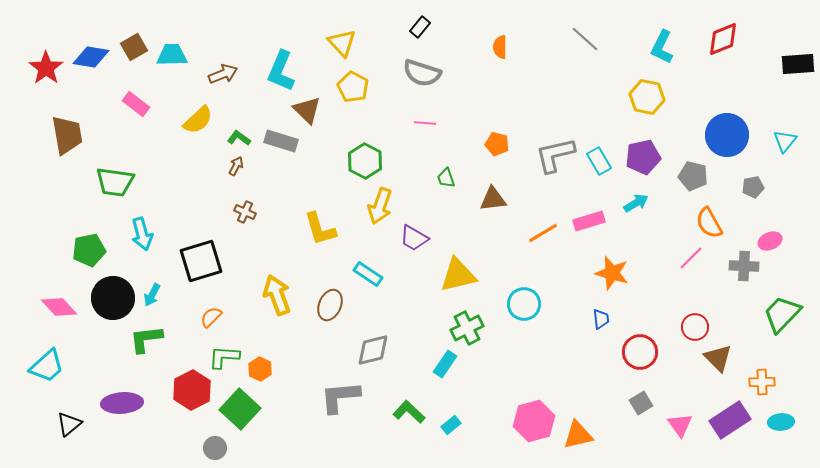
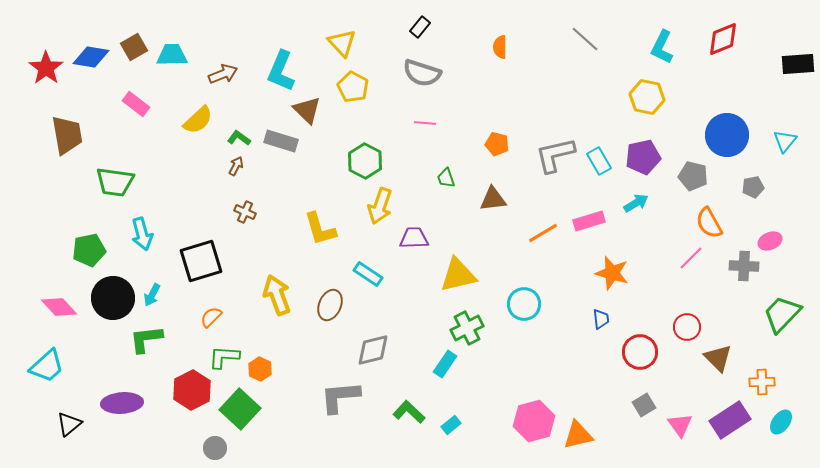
purple trapezoid at (414, 238): rotated 148 degrees clockwise
red circle at (695, 327): moved 8 px left
gray square at (641, 403): moved 3 px right, 2 px down
cyan ellipse at (781, 422): rotated 50 degrees counterclockwise
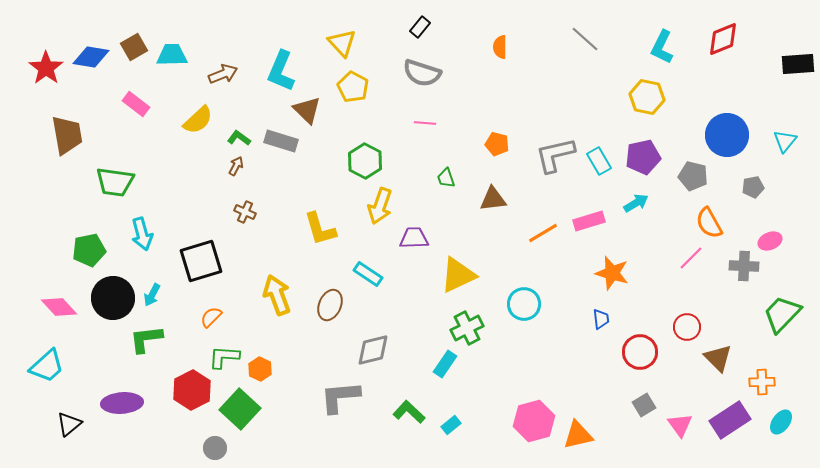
yellow triangle at (458, 275): rotated 12 degrees counterclockwise
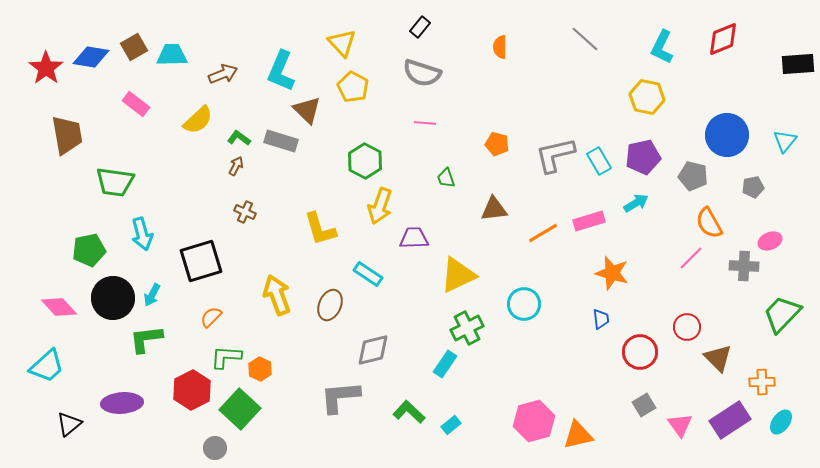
brown triangle at (493, 199): moved 1 px right, 10 px down
green L-shape at (224, 357): moved 2 px right
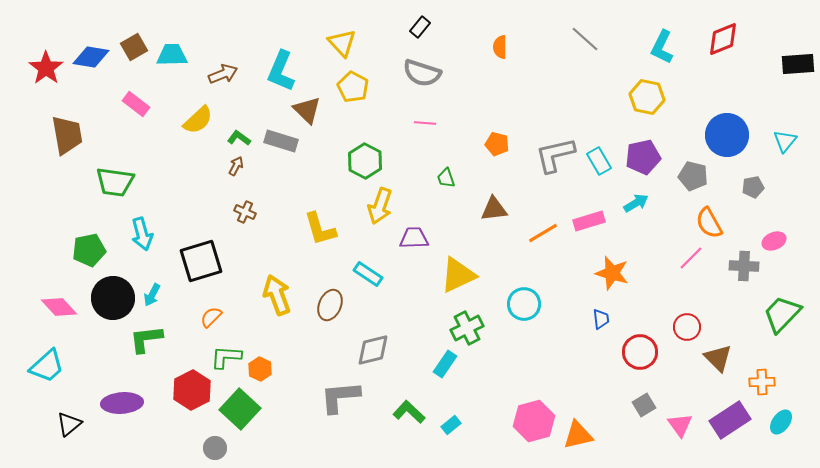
pink ellipse at (770, 241): moved 4 px right
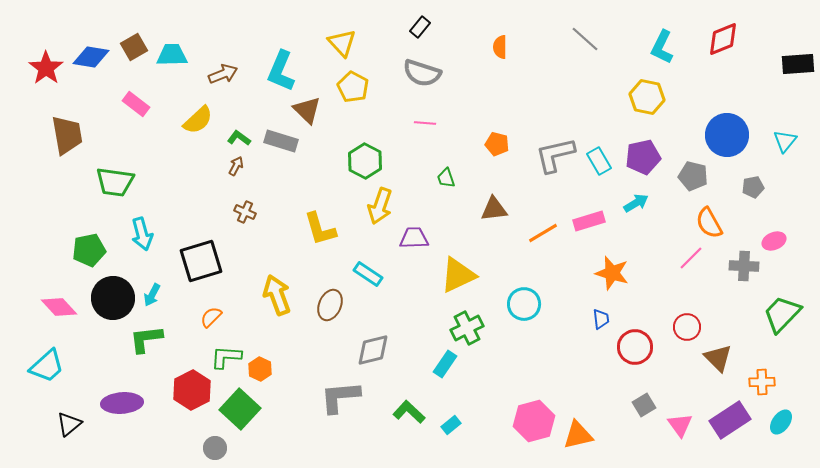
red circle at (640, 352): moved 5 px left, 5 px up
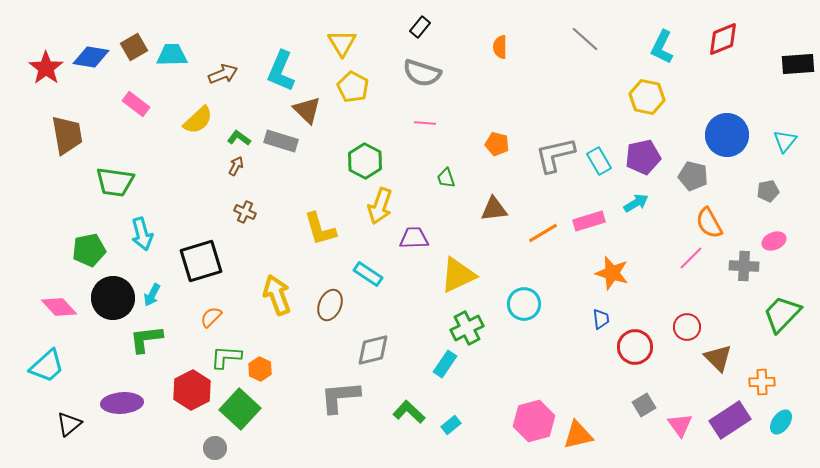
yellow triangle at (342, 43): rotated 12 degrees clockwise
gray pentagon at (753, 187): moved 15 px right, 4 px down
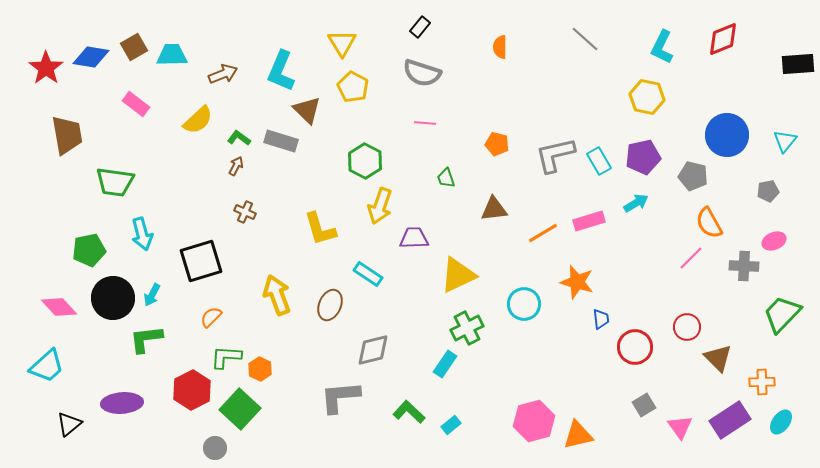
orange star at (612, 273): moved 35 px left, 9 px down
pink triangle at (680, 425): moved 2 px down
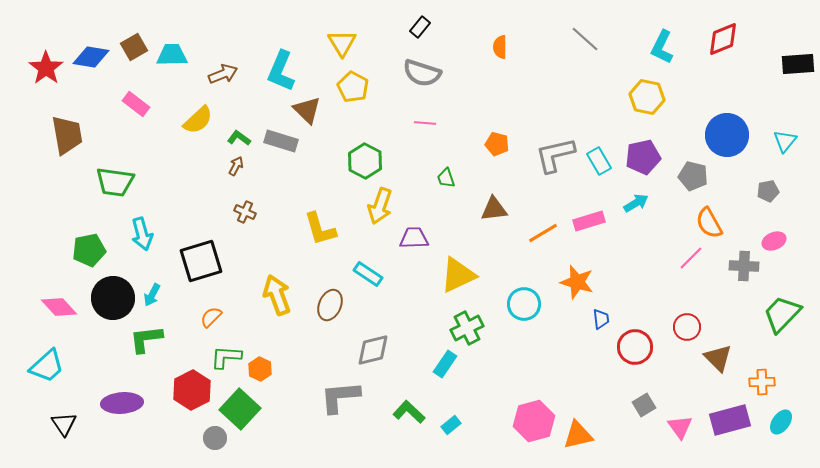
purple rectangle at (730, 420): rotated 18 degrees clockwise
black triangle at (69, 424): moved 5 px left; rotated 24 degrees counterclockwise
gray circle at (215, 448): moved 10 px up
